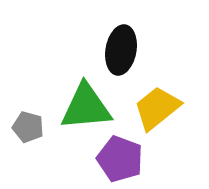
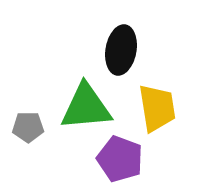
yellow trapezoid: rotated 120 degrees clockwise
gray pentagon: rotated 16 degrees counterclockwise
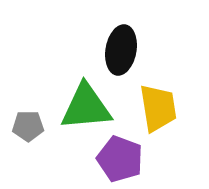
yellow trapezoid: moved 1 px right
gray pentagon: moved 1 px up
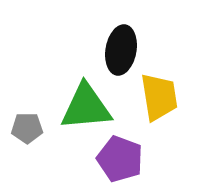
yellow trapezoid: moved 1 px right, 11 px up
gray pentagon: moved 1 px left, 2 px down
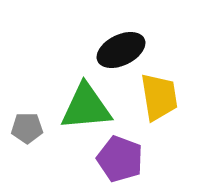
black ellipse: rotated 54 degrees clockwise
